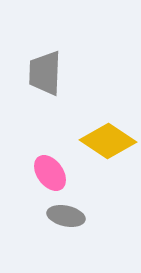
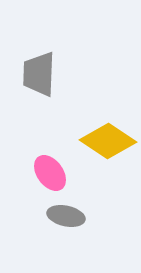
gray trapezoid: moved 6 px left, 1 px down
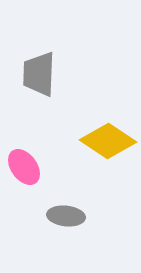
pink ellipse: moved 26 px left, 6 px up
gray ellipse: rotated 6 degrees counterclockwise
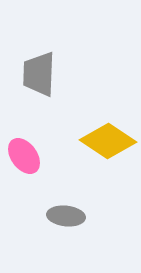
pink ellipse: moved 11 px up
